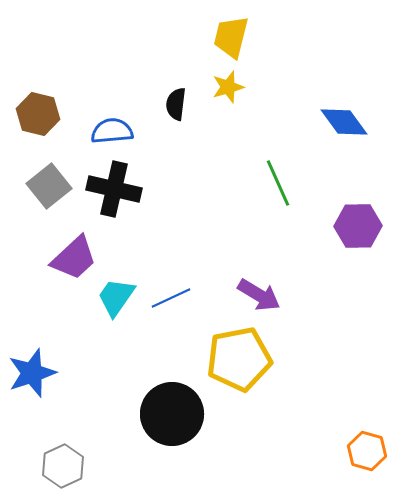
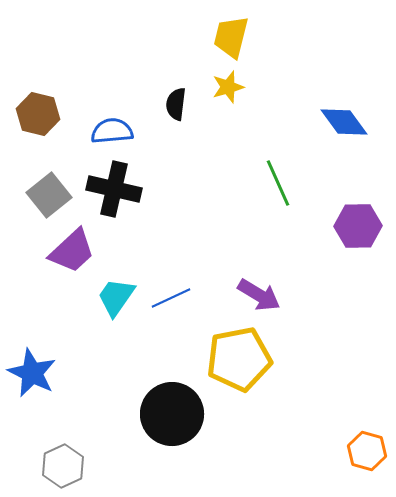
gray square: moved 9 px down
purple trapezoid: moved 2 px left, 7 px up
blue star: rotated 27 degrees counterclockwise
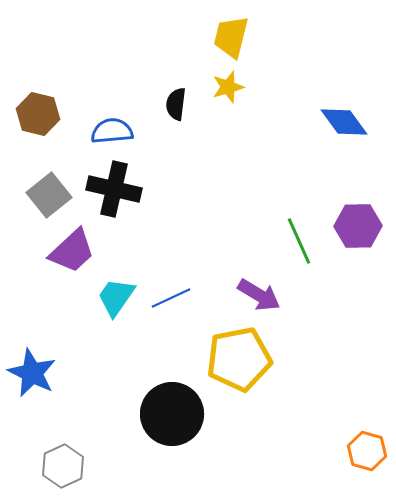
green line: moved 21 px right, 58 px down
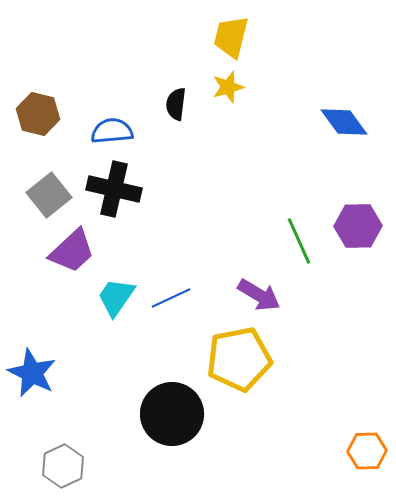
orange hexagon: rotated 18 degrees counterclockwise
